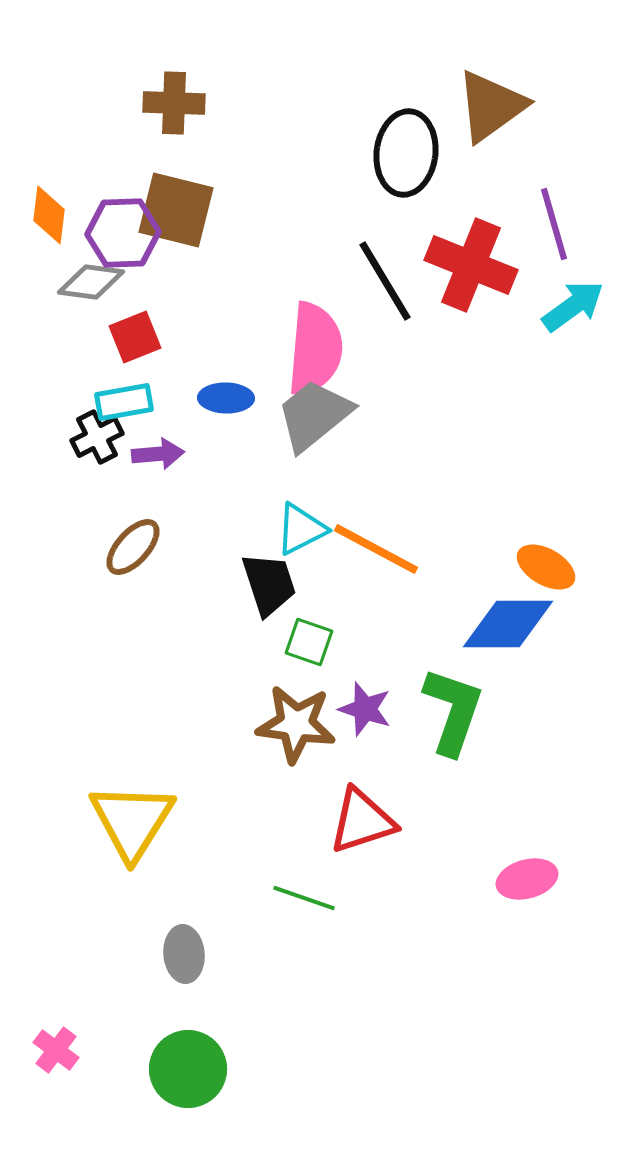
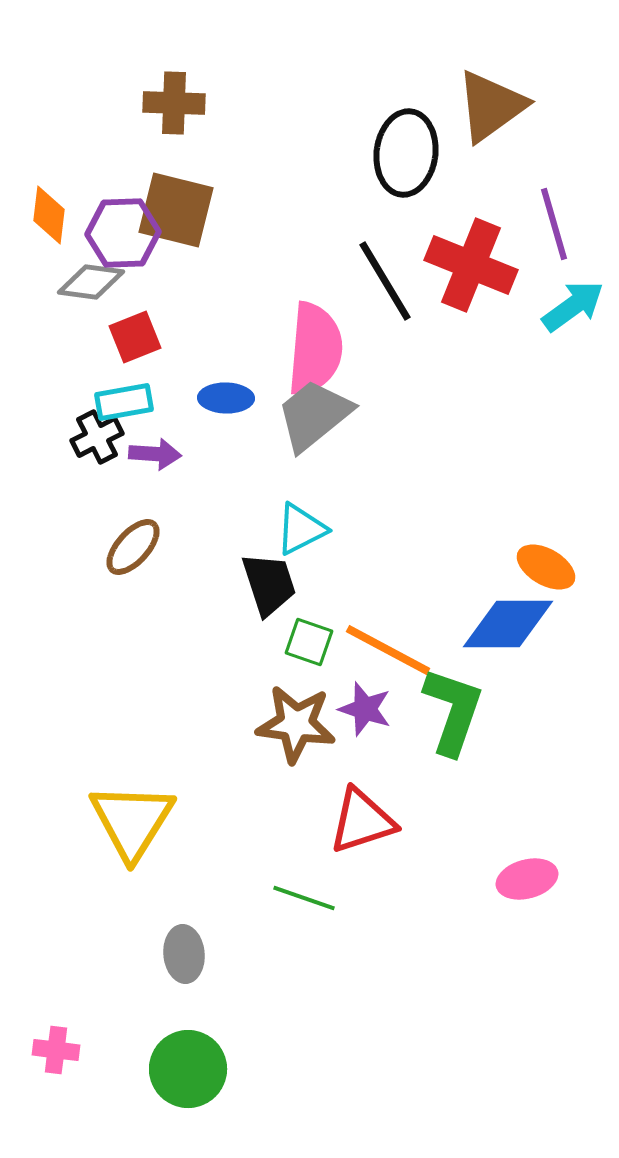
purple arrow: moved 3 px left; rotated 9 degrees clockwise
orange line: moved 12 px right, 101 px down
pink cross: rotated 30 degrees counterclockwise
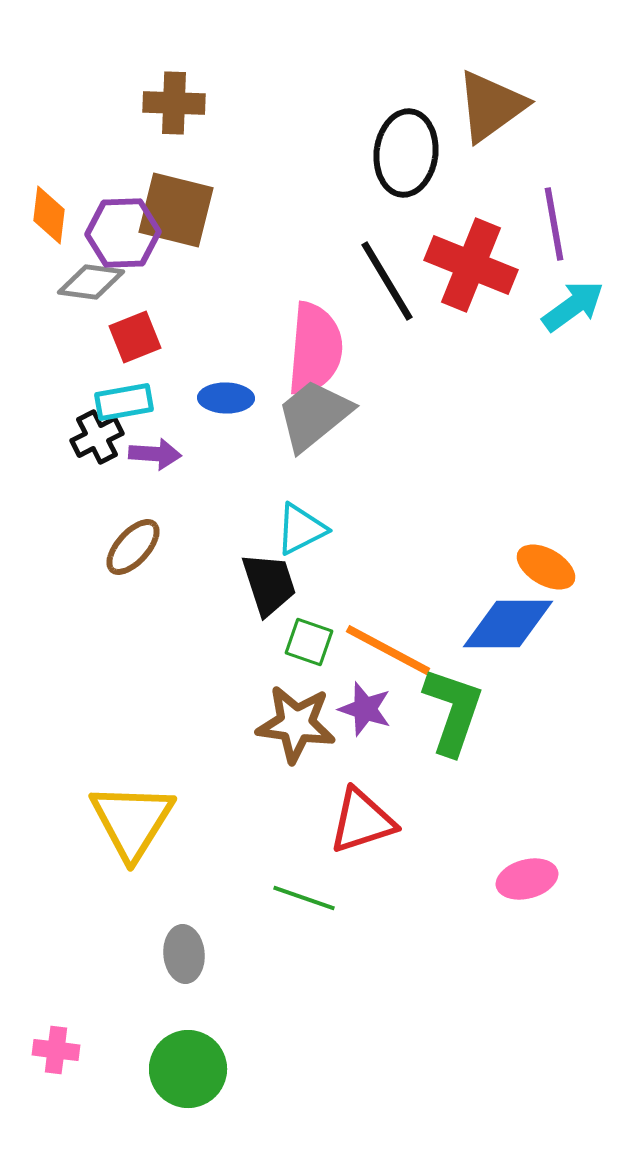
purple line: rotated 6 degrees clockwise
black line: moved 2 px right
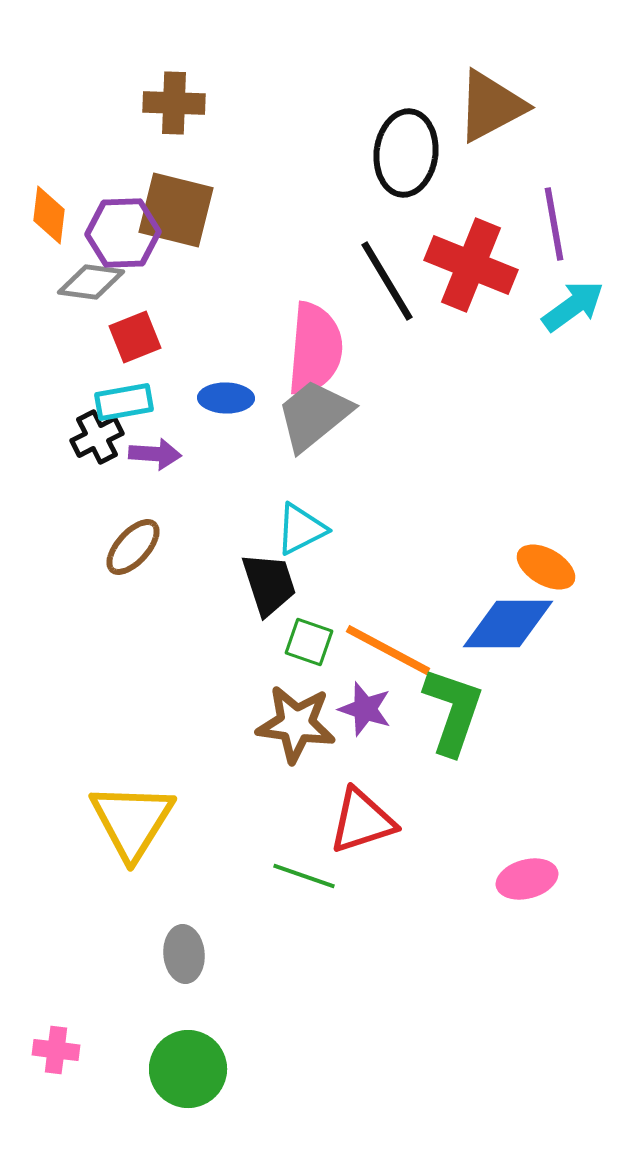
brown triangle: rotated 8 degrees clockwise
green line: moved 22 px up
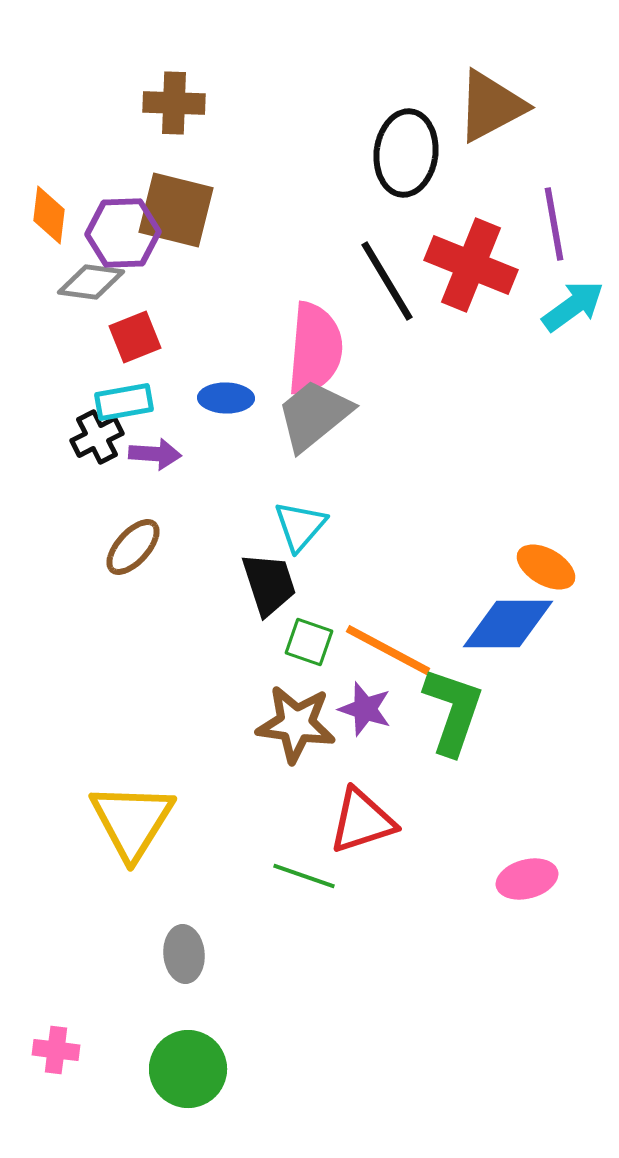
cyan triangle: moved 1 px left, 3 px up; rotated 22 degrees counterclockwise
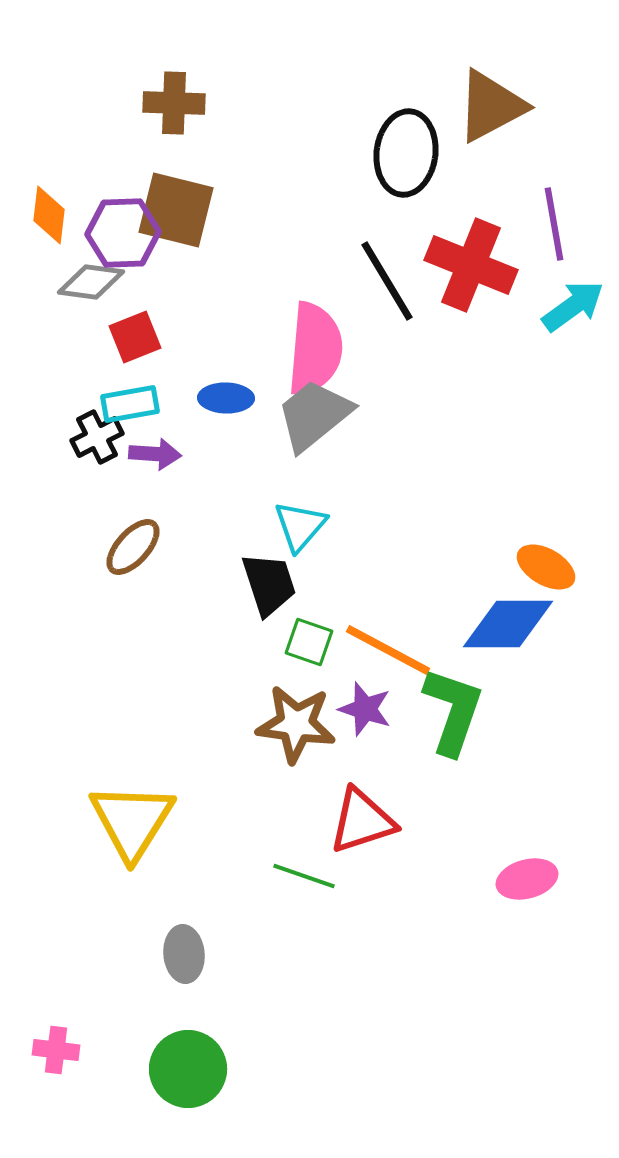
cyan rectangle: moved 6 px right, 2 px down
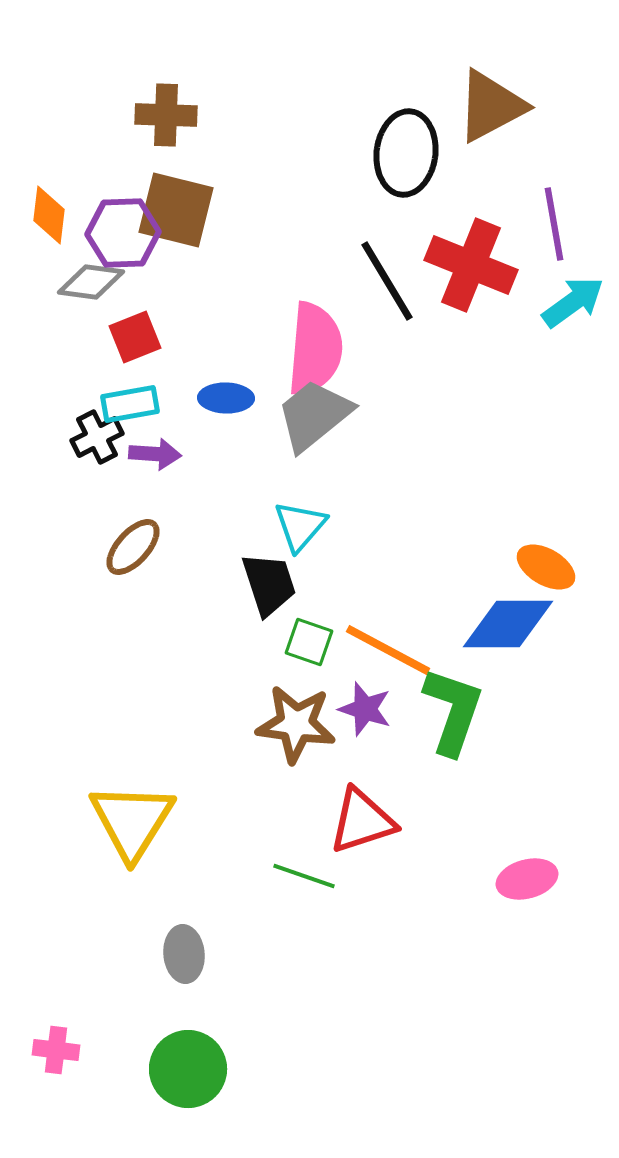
brown cross: moved 8 px left, 12 px down
cyan arrow: moved 4 px up
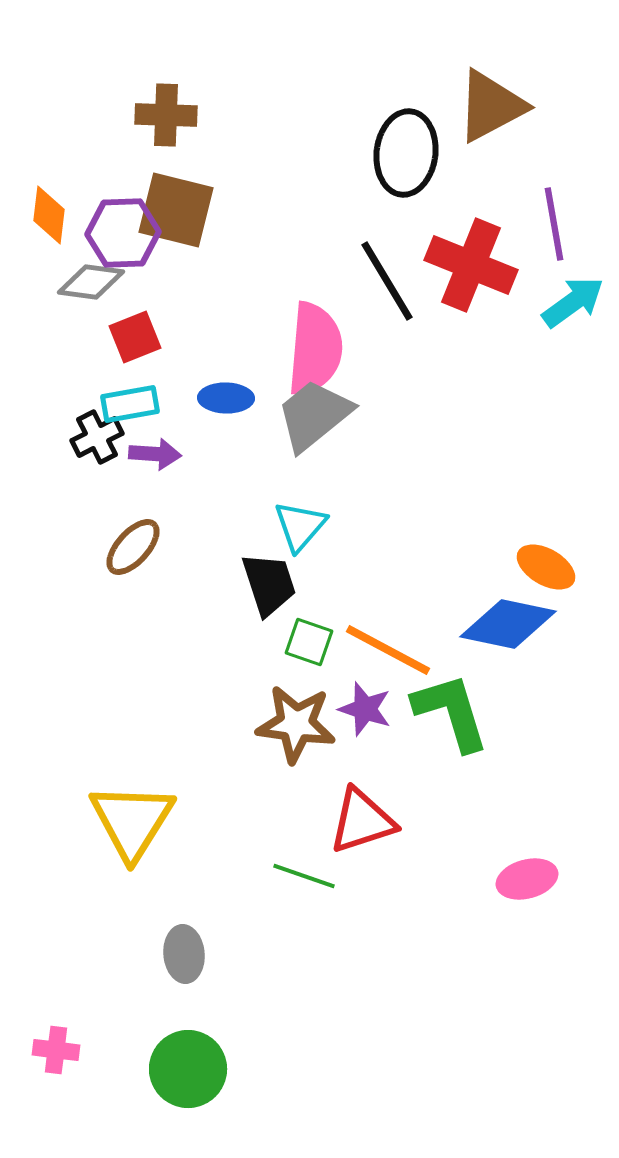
blue diamond: rotated 12 degrees clockwise
green L-shape: moved 2 px left, 1 px down; rotated 36 degrees counterclockwise
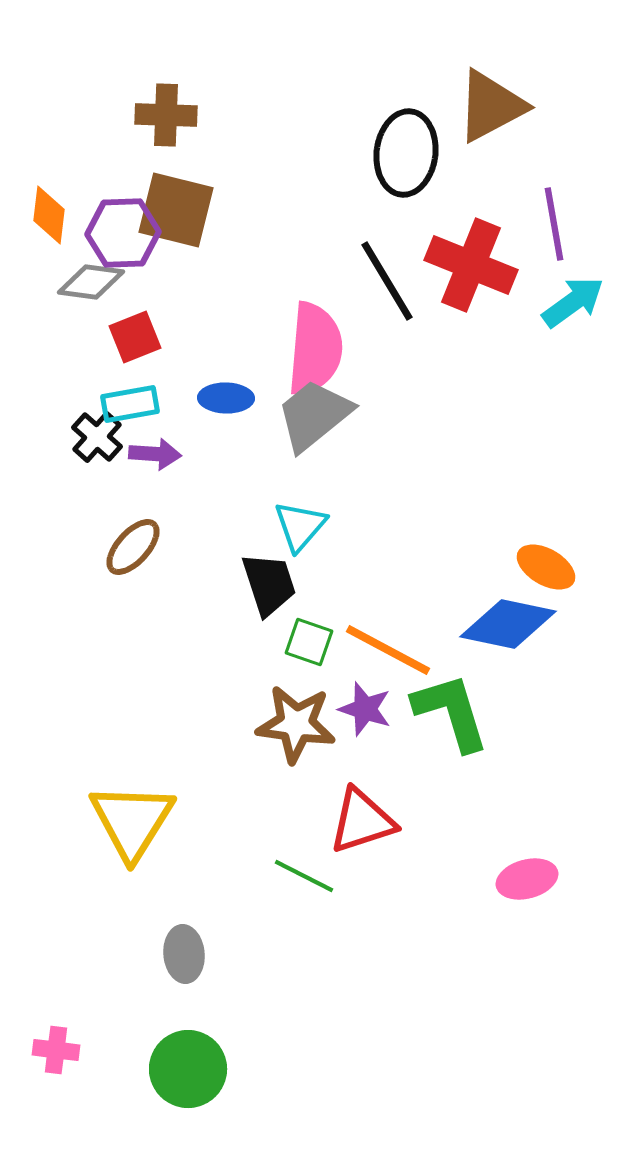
black cross: rotated 21 degrees counterclockwise
green line: rotated 8 degrees clockwise
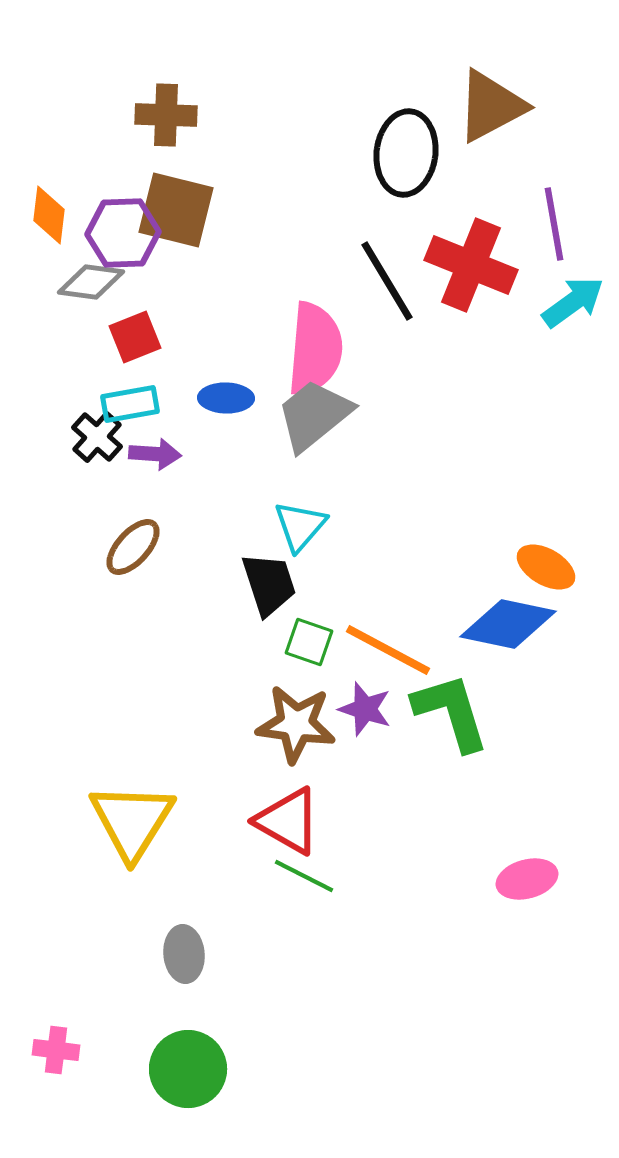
red triangle: moved 74 px left; rotated 48 degrees clockwise
